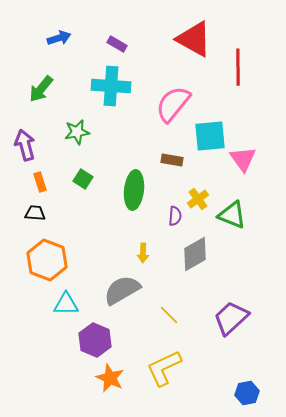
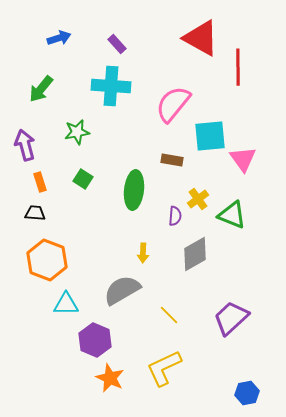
red triangle: moved 7 px right, 1 px up
purple rectangle: rotated 18 degrees clockwise
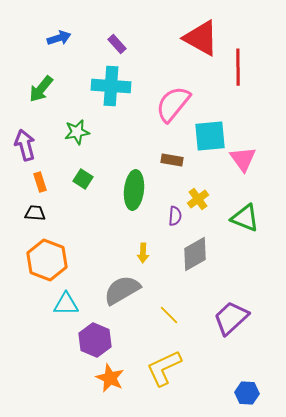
green triangle: moved 13 px right, 3 px down
blue hexagon: rotated 15 degrees clockwise
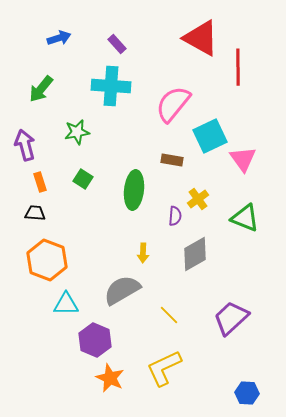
cyan square: rotated 20 degrees counterclockwise
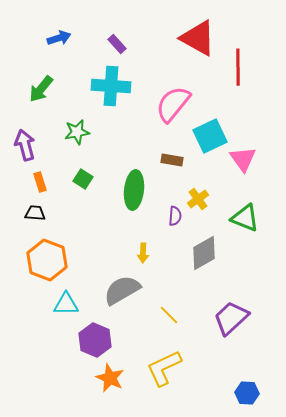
red triangle: moved 3 px left
gray diamond: moved 9 px right, 1 px up
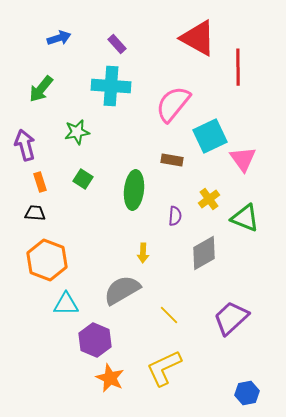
yellow cross: moved 11 px right
blue hexagon: rotated 15 degrees counterclockwise
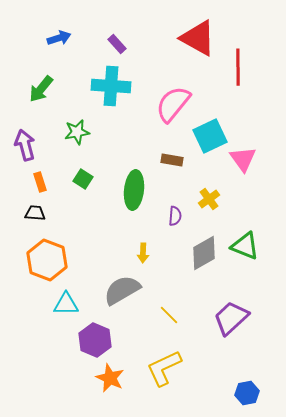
green triangle: moved 28 px down
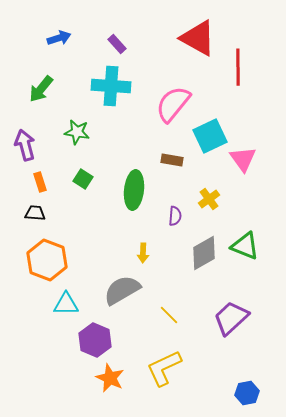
green star: rotated 20 degrees clockwise
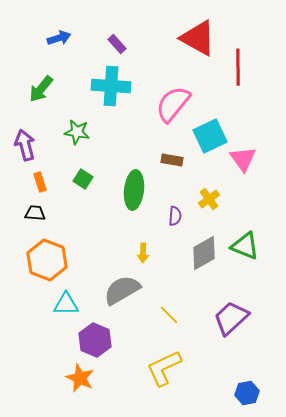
orange star: moved 30 px left
